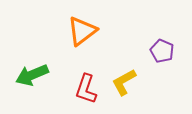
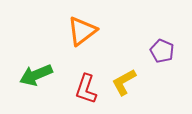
green arrow: moved 4 px right
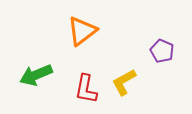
red L-shape: rotated 8 degrees counterclockwise
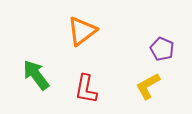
purple pentagon: moved 2 px up
green arrow: rotated 76 degrees clockwise
yellow L-shape: moved 24 px right, 4 px down
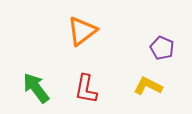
purple pentagon: moved 1 px up
green arrow: moved 13 px down
yellow L-shape: rotated 56 degrees clockwise
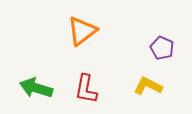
green arrow: rotated 36 degrees counterclockwise
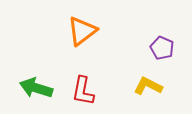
red L-shape: moved 3 px left, 2 px down
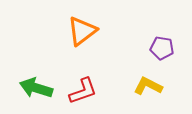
purple pentagon: rotated 15 degrees counterclockwise
red L-shape: rotated 120 degrees counterclockwise
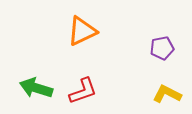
orange triangle: rotated 12 degrees clockwise
purple pentagon: rotated 20 degrees counterclockwise
yellow L-shape: moved 19 px right, 8 px down
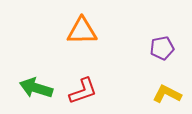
orange triangle: rotated 24 degrees clockwise
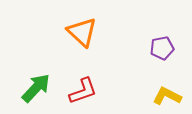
orange triangle: moved 1 px down; rotated 44 degrees clockwise
green arrow: rotated 116 degrees clockwise
yellow L-shape: moved 2 px down
